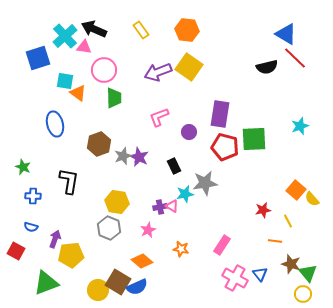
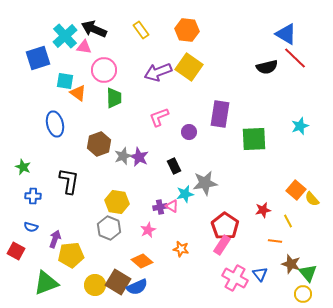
red pentagon at (225, 147): moved 79 px down; rotated 20 degrees clockwise
yellow circle at (98, 290): moved 3 px left, 5 px up
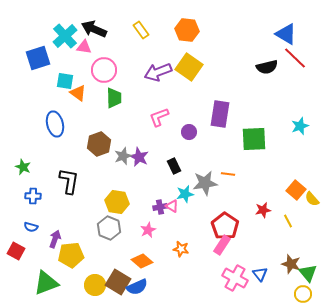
orange line at (275, 241): moved 47 px left, 67 px up
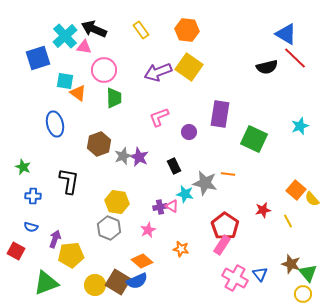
green square at (254, 139): rotated 28 degrees clockwise
gray star at (205, 183): rotated 20 degrees clockwise
cyan star at (185, 194): rotated 24 degrees clockwise
blue semicircle at (137, 287): moved 6 px up
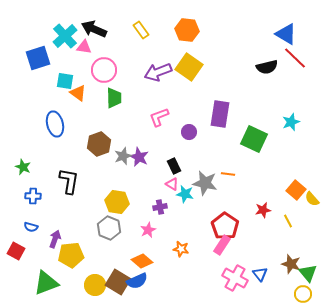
cyan star at (300, 126): moved 9 px left, 4 px up
pink triangle at (172, 206): moved 22 px up
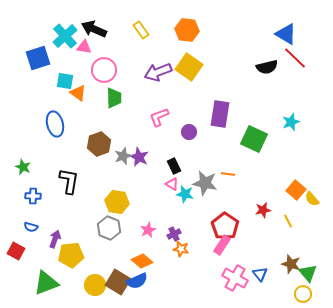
purple cross at (160, 207): moved 14 px right, 27 px down; rotated 16 degrees counterclockwise
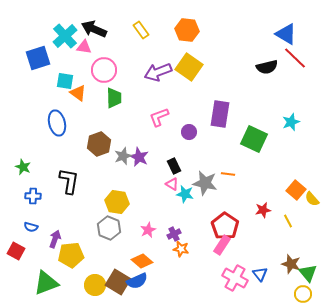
blue ellipse at (55, 124): moved 2 px right, 1 px up
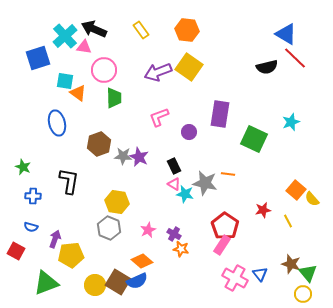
gray star at (123, 156): rotated 24 degrees clockwise
pink triangle at (172, 184): moved 2 px right
purple cross at (174, 234): rotated 32 degrees counterclockwise
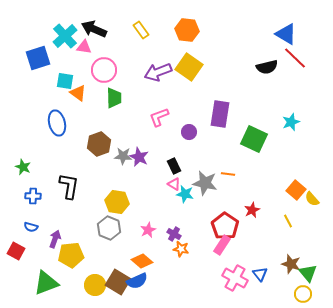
black L-shape at (69, 181): moved 5 px down
red star at (263, 210): moved 11 px left; rotated 14 degrees counterclockwise
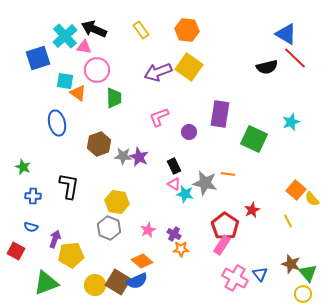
pink circle at (104, 70): moved 7 px left
orange star at (181, 249): rotated 14 degrees counterclockwise
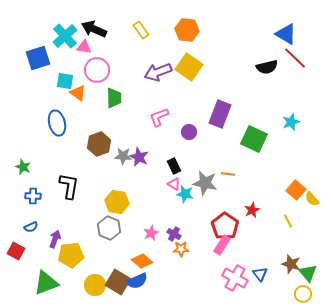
purple rectangle at (220, 114): rotated 12 degrees clockwise
blue semicircle at (31, 227): rotated 40 degrees counterclockwise
pink star at (148, 230): moved 3 px right, 3 px down
